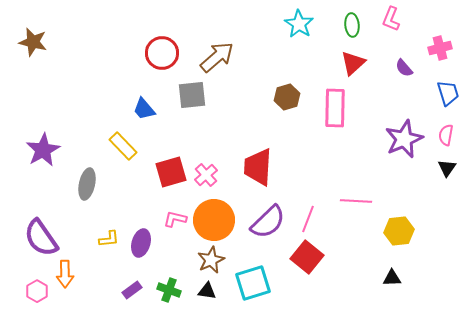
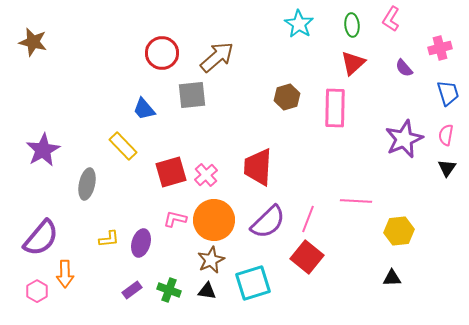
pink L-shape at (391, 19): rotated 10 degrees clockwise
purple semicircle at (41, 238): rotated 105 degrees counterclockwise
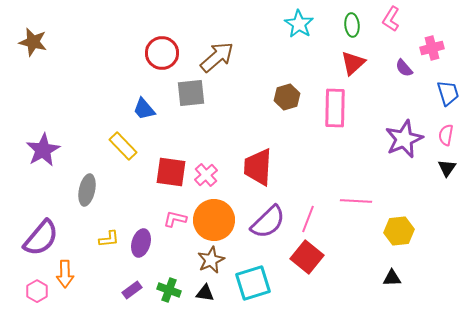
pink cross at (440, 48): moved 8 px left
gray square at (192, 95): moved 1 px left, 2 px up
red square at (171, 172): rotated 24 degrees clockwise
gray ellipse at (87, 184): moved 6 px down
black triangle at (207, 291): moved 2 px left, 2 px down
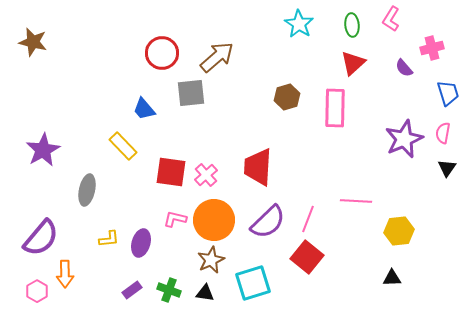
pink semicircle at (446, 135): moved 3 px left, 2 px up
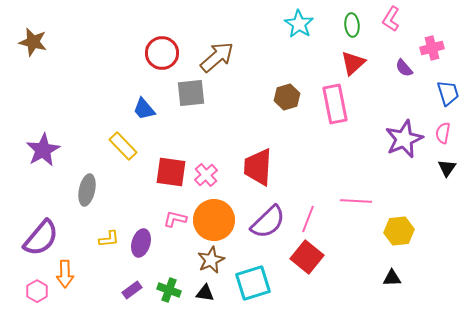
pink rectangle at (335, 108): moved 4 px up; rotated 12 degrees counterclockwise
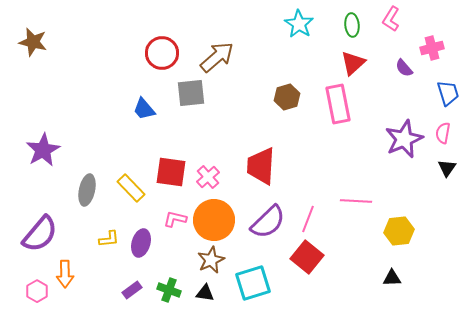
pink rectangle at (335, 104): moved 3 px right
yellow rectangle at (123, 146): moved 8 px right, 42 px down
red trapezoid at (258, 167): moved 3 px right, 1 px up
pink cross at (206, 175): moved 2 px right, 2 px down
purple semicircle at (41, 238): moved 1 px left, 4 px up
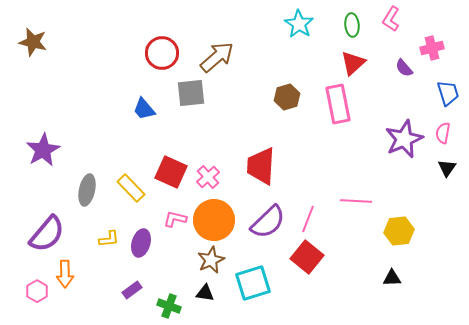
red square at (171, 172): rotated 16 degrees clockwise
purple semicircle at (40, 234): moved 7 px right
green cross at (169, 290): moved 16 px down
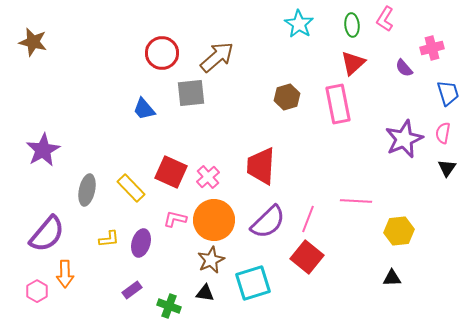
pink L-shape at (391, 19): moved 6 px left
